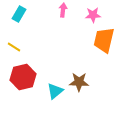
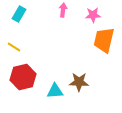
cyan triangle: rotated 36 degrees clockwise
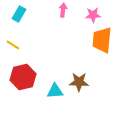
orange trapezoid: moved 2 px left; rotated 8 degrees counterclockwise
yellow line: moved 1 px left, 2 px up
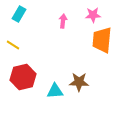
pink arrow: moved 11 px down
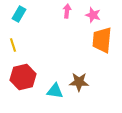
pink star: rotated 21 degrees clockwise
pink arrow: moved 4 px right, 10 px up
yellow line: rotated 40 degrees clockwise
cyan triangle: rotated 12 degrees clockwise
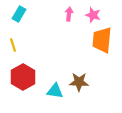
pink arrow: moved 2 px right, 3 px down
red hexagon: rotated 15 degrees counterclockwise
